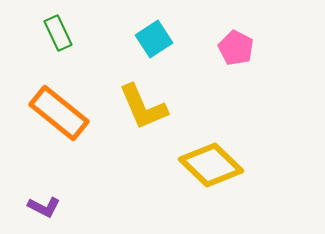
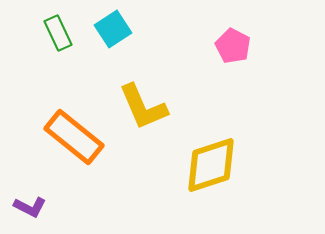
cyan square: moved 41 px left, 10 px up
pink pentagon: moved 3 px left, 2 px up
orange rectangle: moved 15 px right, 24 px down
yellow diamond: rotated 62 degrees counterclockwise
purple L-shape: moved 14 px left
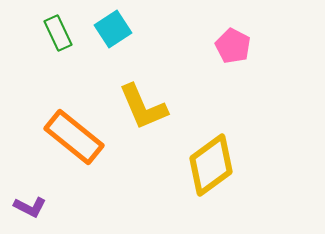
yellow diamond: rotated 18 degrees counterclockwise
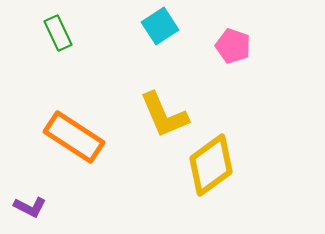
cyan square: moved 47 px right, 3 px up
pink pentagon: rotated 8 degrees counterclockwise
yellow L-shape: moved 21 px right, 8 px down
orange rectangle: rotated 6 degrees counterclockwise
